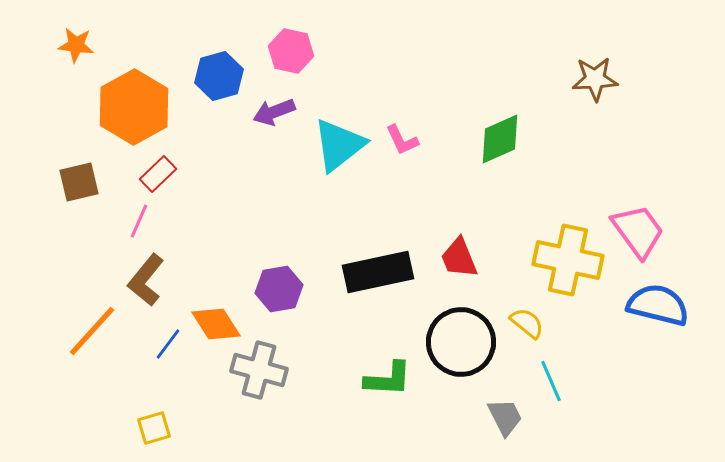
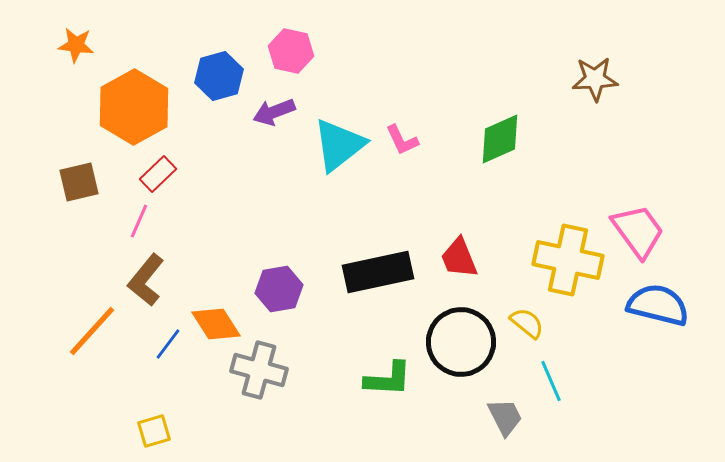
yellow square: moved 3 px down
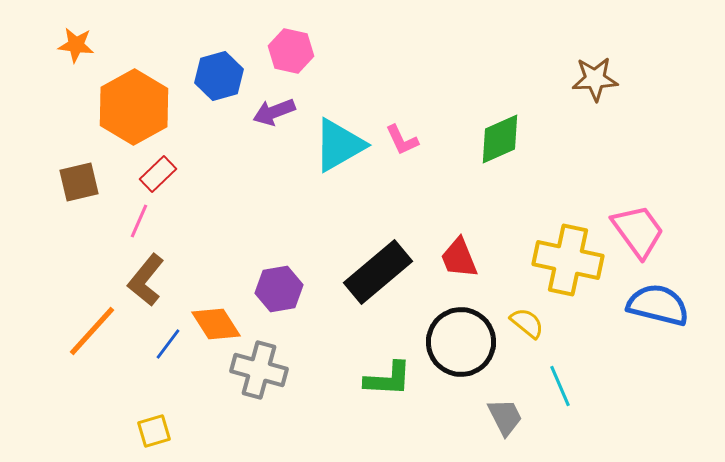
cyan triangle: rotated 8 degrees clockwise
black rectangle: rotated 28 degrees counterclockwise
cyan line: moved 9 px right, 5 px down
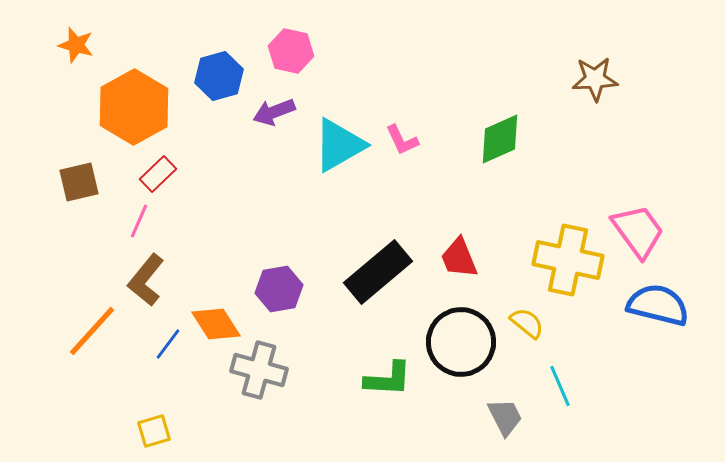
orange star: rotated 9 degrees clockwise
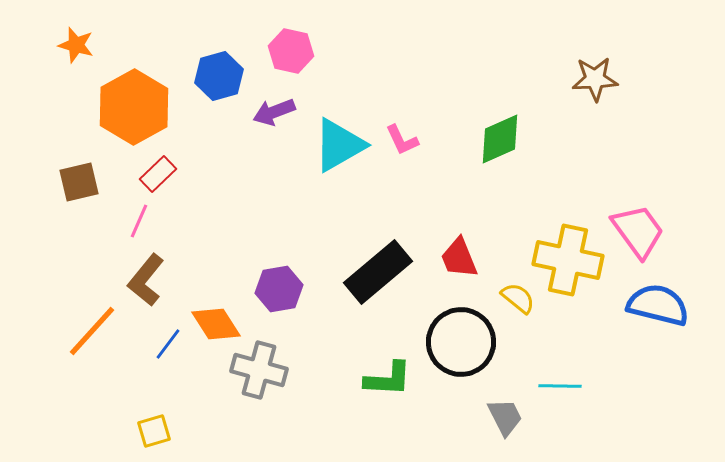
yellow semicircle: moved 9 px left, 25 px up
cyan line: rotated 66 degrees counterclockwise
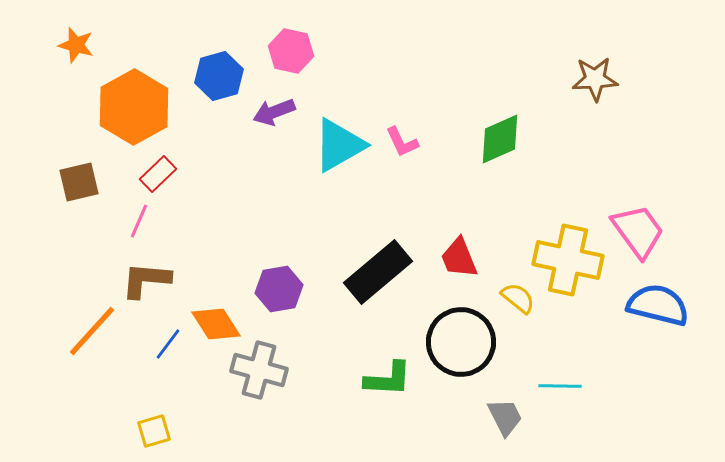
pink L-shape: moved 2 px down
brown L-shape: rotated 56 degrees clockwise
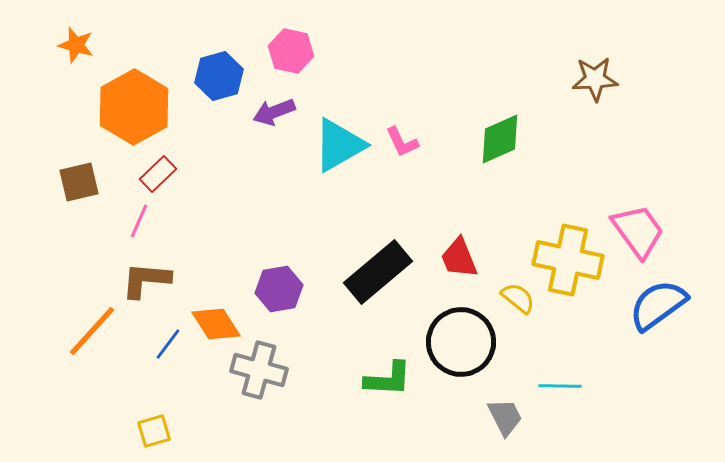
blue semicircle: rotated 50 degrees counterclockwise
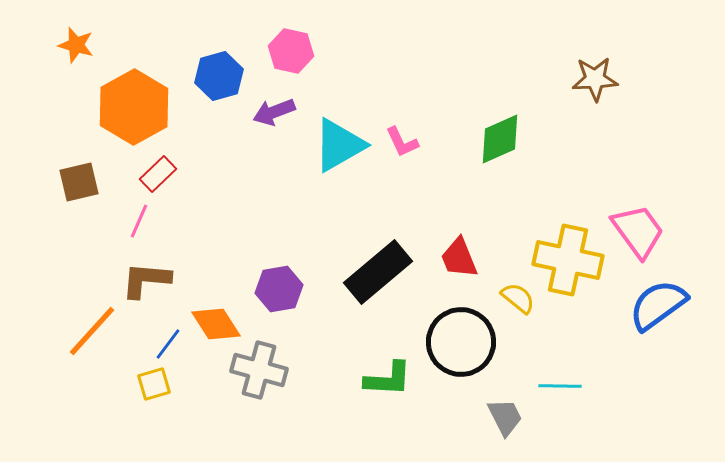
yellow square: moved 47 px up
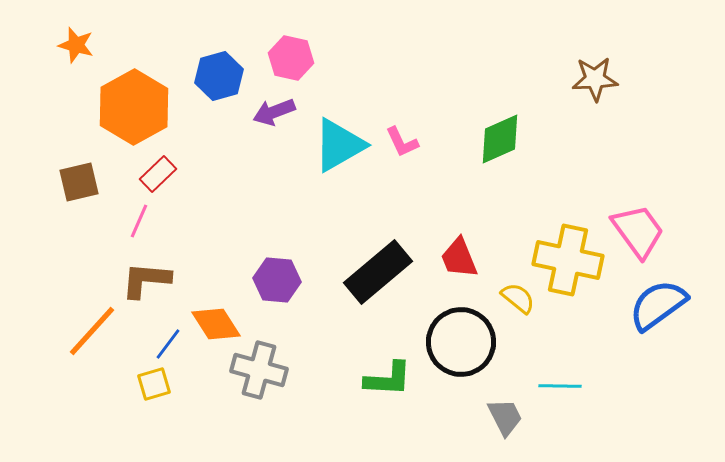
pink hexagon: moved 7 px down
purple hexagon: moved 2 px left, 9 px up; rotated 15 degrees clockwise
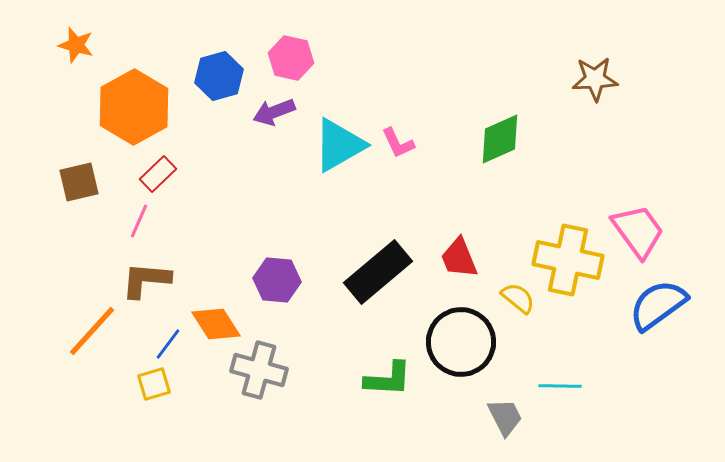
pink L-shape: moved 4 px left, 1 px down
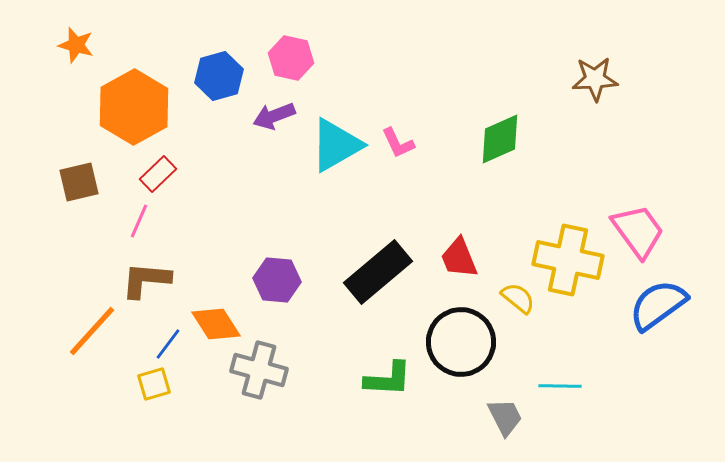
purple arrow: moved 4 px down
cyan triangle: moved 3 px left
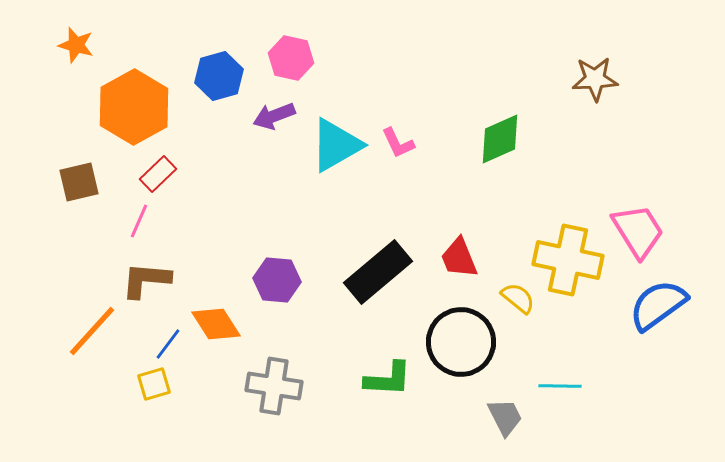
pink trapezoid: rotated 4 degrees clockwise
gray cross: moved 15 px right, 16 px down; rotated 6 degrees counterclockwise
